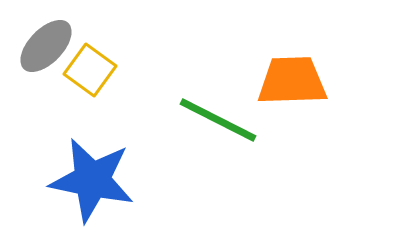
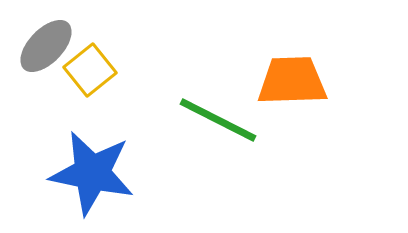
yellow square: rotated 15 degrees clockwise
blue star: moved 7 px up
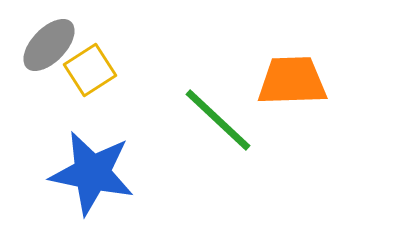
gray ellipse: moved 3 px right, 1 px up
yellow square: rotated 6 degrees clockwise
green line: rotated 16 degrees clockwise
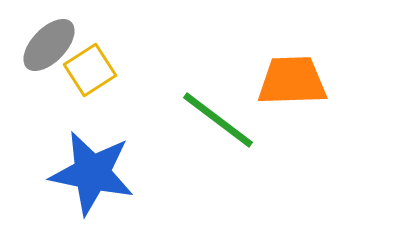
green line: rotated 6 degrees counterclockwise
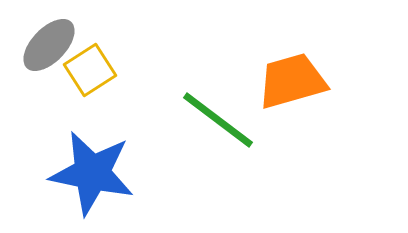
orange trapezoid: rotated 14 degrees counterclockwise
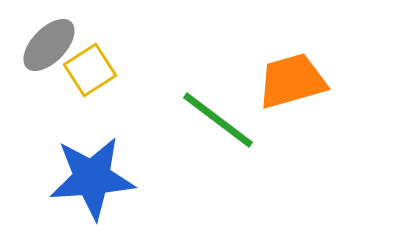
blue star: moved 5 px down; rotated 16 degrees counterclockwise
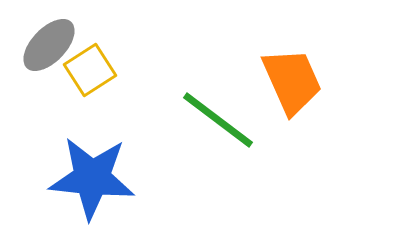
orange trapezoid: rotated 82 degrees clockwise
blue star: rotated 10 degrees clockwise
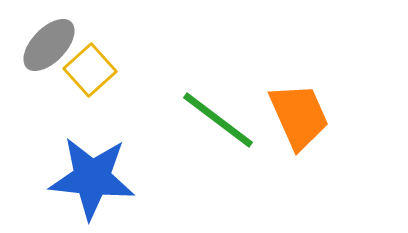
yellow square: rotated 9 degrees counterclockwise
orange trapezoid: moved 7 px right, 35 px down
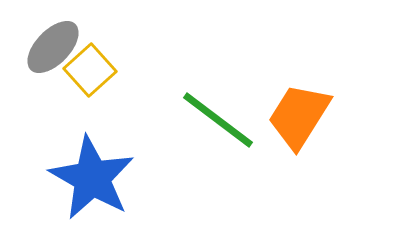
gray ellipse: moved 4 px right, 2 px down
orange trapezoid: rotated 124 degrees counterclockwise
blue star: rotated 24 degrees clockwise
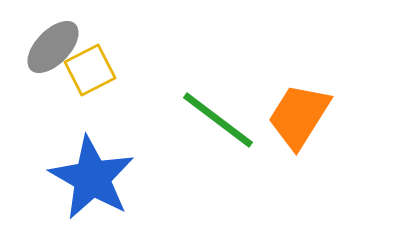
yellow square: rotated 15 degrees clockwise
